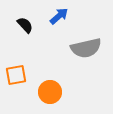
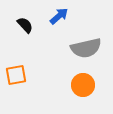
orange circle: moved 33 px right, 7 px up
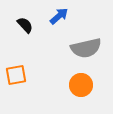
orange circle: moved 2 px left
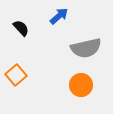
black semicircle: moved 4 px left, 3 px down
orange square: rotated 30 degrees counterclockwise
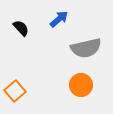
blue arrow: moved 3 px down
orange square: moved 1 px left, 16 px down
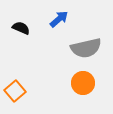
black semicircle: rotated 24 degrees counterclockwise
orange circle: moved 2 px right, 2 px up
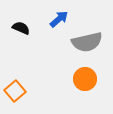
gray semicircle: moved 1 px right, 6 px up
orange circle: moved 2 px right, 4 px up
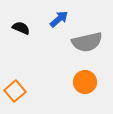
orange circle: moved 3 px down
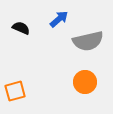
gray semicircle: moved 1 px right, 1 px up
orange square: rotated 25 degrees clockwise
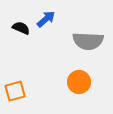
blue arrow: moved 13 px left
gray semicircle: rotated 16 degrees clockwise
orange circle: moved 6 px left
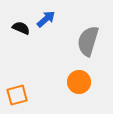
gray semicircle: rotated 104 degrees clockwise
orange square: moved 2 px right, 4 px down
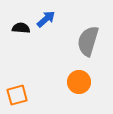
black semicircle: rotated 18 degrees counterclockwise
